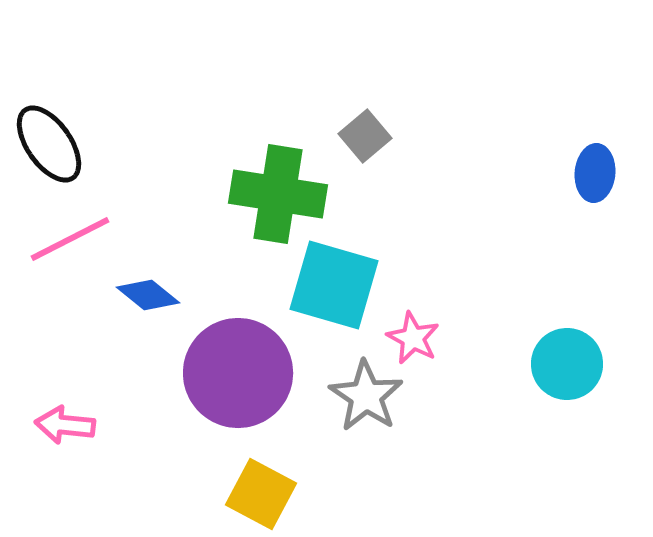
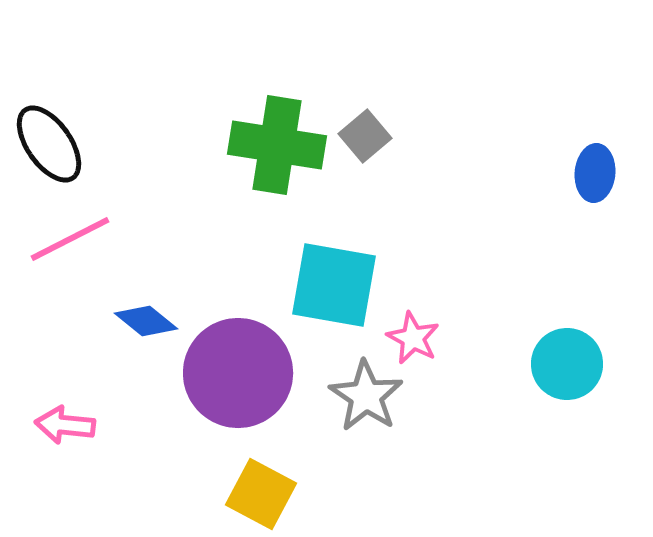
green cross: moved 1 px left, 49 px up
cyan square: rotated 6 degrees counterclockwise
blue diamond: moved 2 px left, 26 px down
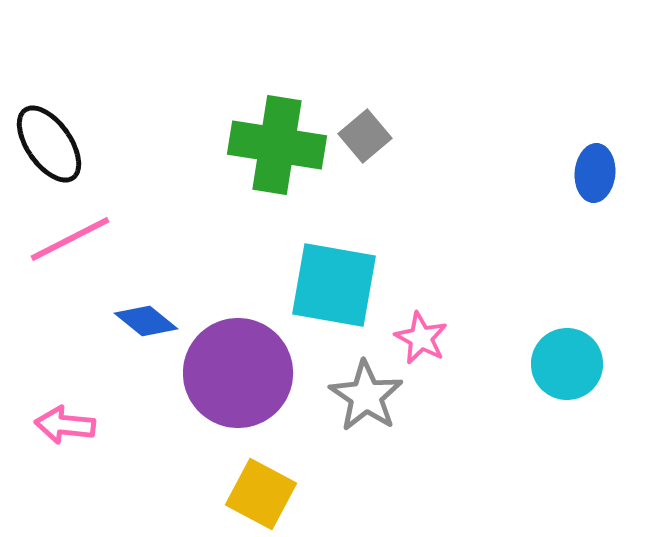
pink star: moved 8 px right
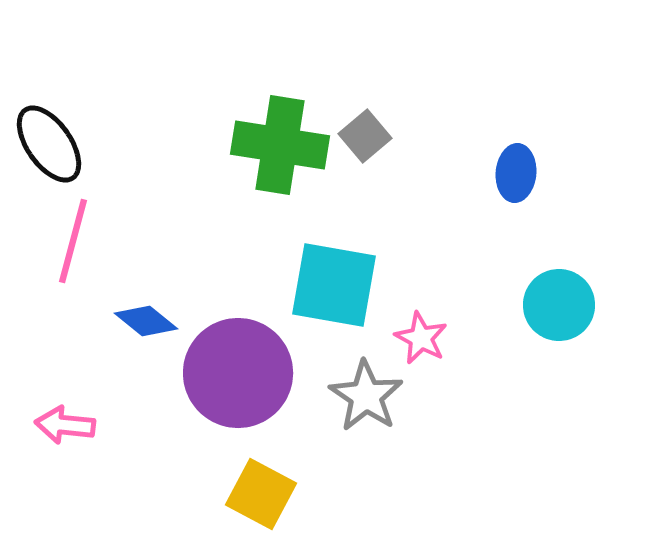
green cross: moved 3 px right
blue ellipse: moved 79 px left
pink line: moved 3 px right, 2 px down; rotated 48 degrees counterclockwise
cyan circle: moved 8 px left, 59 px up
